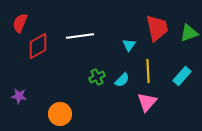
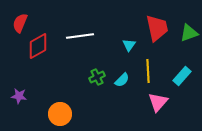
pink triangle: moved 11 px right
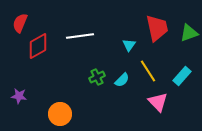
yellow line: rotated 30 degrees counterclockwise
pink triangle: rotated 25 degrees counterclockwise
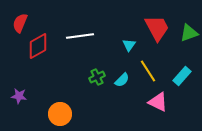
red trapezoid: rotated 16 degrees counterclockwise
pink triangle: rotated 20 degrees counterclockwise
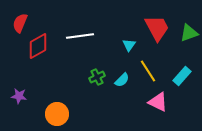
orange circle: moved 3 px left
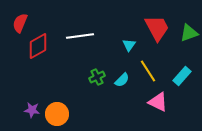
purple star: moved 13 px right, 14 px down
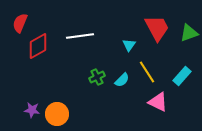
yellow line: moved 1 px left, 1 px down
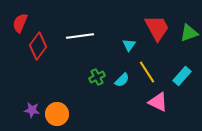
red diamond: rotated 24 degrees counterclockwise
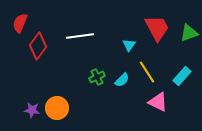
orange circle: moved 6 px up
